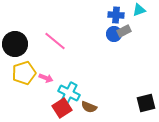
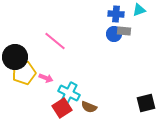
blue cross: moved 1 px up
gray rectangle: rotated 32 degrees clockwise
black circle: moved 13 px down
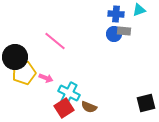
red square: moved 2 px right
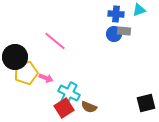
yellow pentagon: moved 2 px right
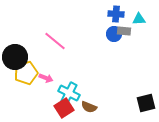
cyan triangle: moved 9 px down; rotated 16 degrees clockwise
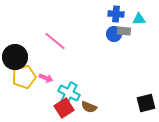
yellow pentagon: moved 2 px left, 4 px down
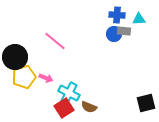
blue cross: moved 1 px right, 1 px down
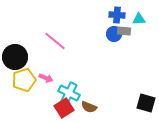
yellow pentagon: moved 3 px down
black square: rotated 30 degrees clockwise
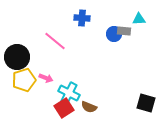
blue cross: moved 35 px left, 3 px down
black circle: moved 2 px right
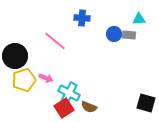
gray rectangle: moved 5 px right, 4 px down
black circle: moved 2 px left, 1 px up
